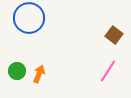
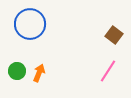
blue circle: moved 1 px right, 6 px down
orange arrow: moved 1 px up
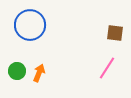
blue circle: moved 1 px down
brown square: moved 1 px right, 2 px up; rotated 30 degrees counterclockwise
pink line: moved 1 px left, 3 px up
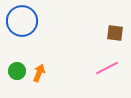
blue circle: moved 8 px left, 4 px up
pink line: rotated 30 degrees clockwise
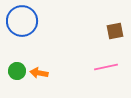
brown square: moved 2 px up; rotated 18 degrees counterclockwise
pink line: moved 1 px left, 1 px up; rotated 15 degrees clockwise
orange arrow: rotated 102 degrees counterclockwise
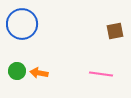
blue circle: moved 3 px down
pink line: moved 5 px left, 7 px down; rotated 20 degrees clockwise
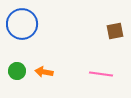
orange arrow: moved 5 px right, 1 px up
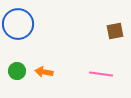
blue circle: moved 4 px left
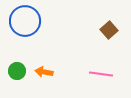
blue circle: moved 7 px right, 3 px up
brown square: moved 6 px left, 1 px up; rotated 30 degrees counterclockwise
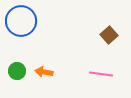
blue circle: moved 4 px left
brown square: moved 5 px down
